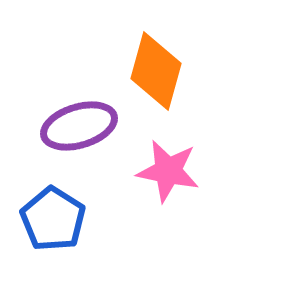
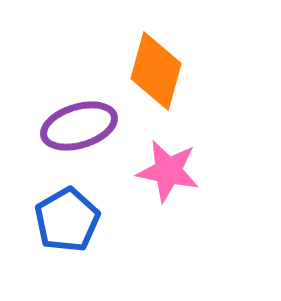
blue pentagon: moved 14 px right, 1 px down; rotated 10 degrees clockwise
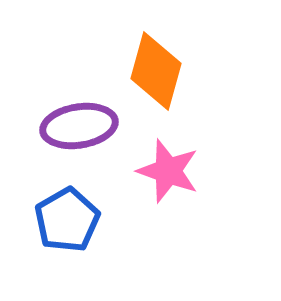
purple ellipse: rotated 8 degrees clockwise
pink star: rotated 8 degrees clockwise
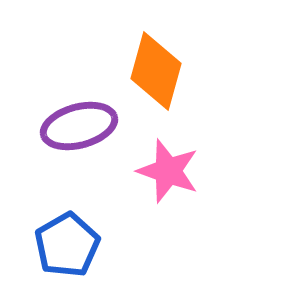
purple ellipse: rotated 6 degrees counterclockwise
blue pentagon: moved 25 px down
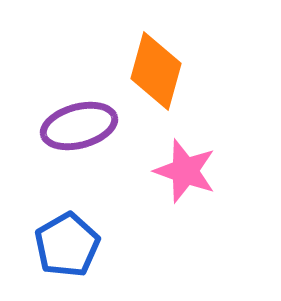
pink star: moved 17 px right
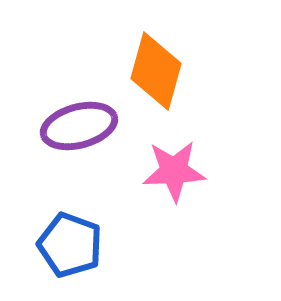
pink star: moved 11 px left; rotated 22 degrees counterclockwise
blue pentagon: moved 3 px right; rotated 22 degrees counterclockwise
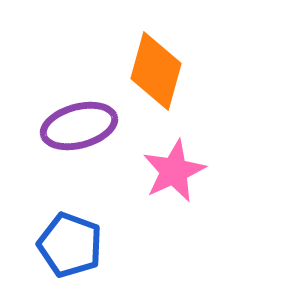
pink star: rotated 22 degrees counterclockwise
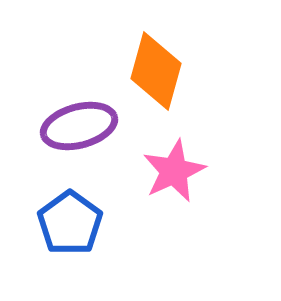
blue pentagon: moved 22 px up; rotated 16 degrees clockwise
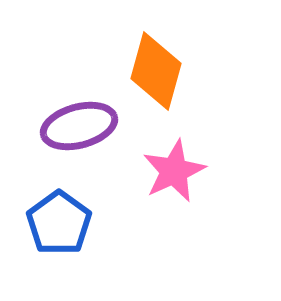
blue pentagon: moved 11 px left
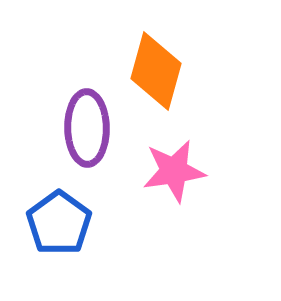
purple ellipse: moved 8 px right, 2 px down; rotated 76 degrees counterclockwise
pink star: rotated 16 degrees clockwise
